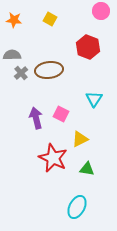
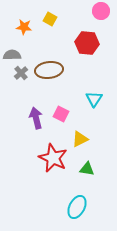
orange star: moved 10 px right, 7 px down
red hexagon: moved 1 px left, 4 px up; rotated 15 degrees counterclockwise
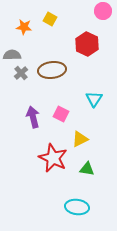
pink circle: moved 2 px right
red hexagon: moved 1 px down; rotated 20 degrees clockwise
brown ellipse: moved 3 px right
purple arrow: moved 3 px left, 1 px up
cyan ellipse: rotated 70 degrees clockwise
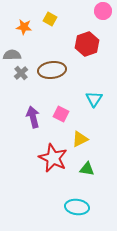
red hexagon: rotated 15 degrees clockwise
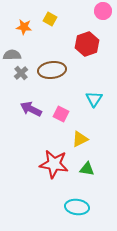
purple arrow: moved 2 px left, 8 px up; rotated 50 degrees counterclockwise
red star: moved 1 px right, 6 px down; rotated 16 degrees counterclockwise
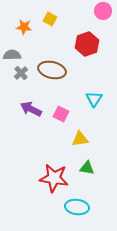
brown ellipse: rotated 20 degrees clockwise
yellow triangle: rotated 18 degrees clockwise
red star: moved 14 px down
green triangle: moved 1 px up
